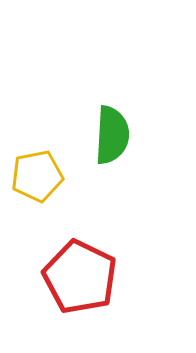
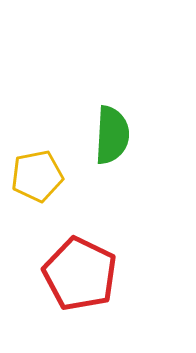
red pentagon: moved 3 px up
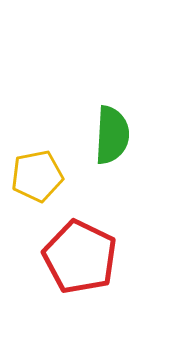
red pentagon: moved 17 px up
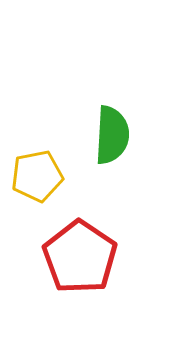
red pentagon: rotated 8 degrees clockwise
